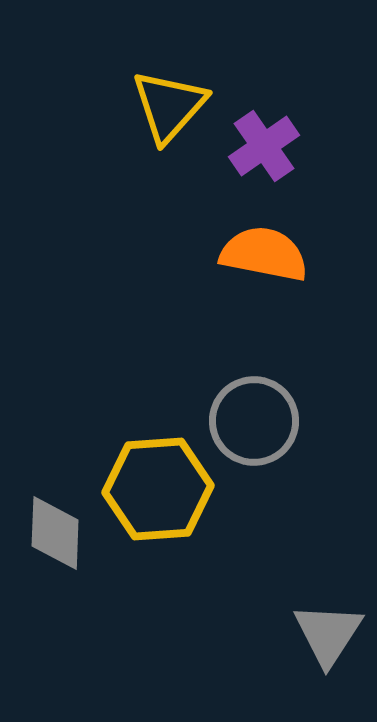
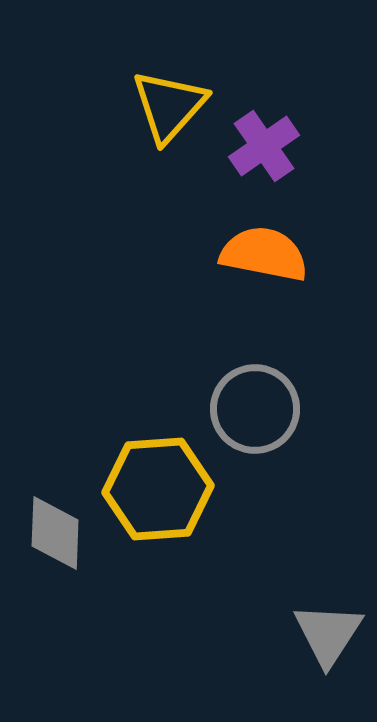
gray circle: moved 1 px right, 12 px up
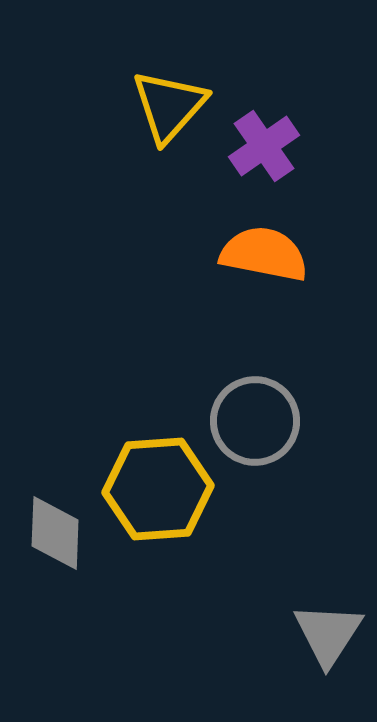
gray circle: moved 12 px down
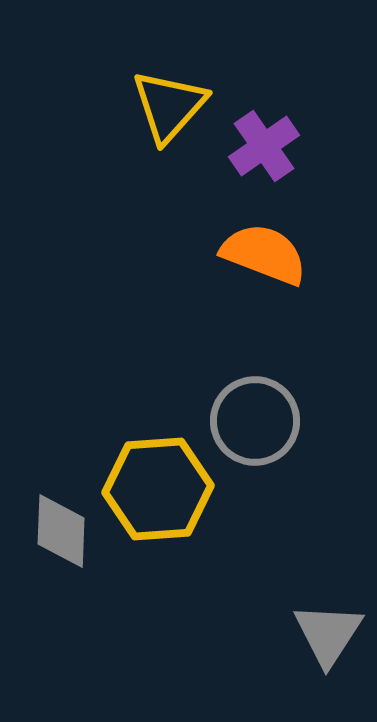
orange semicircle: rotated 10 degrees clockwise
gray diamond: moved 6 px right, 2 px up
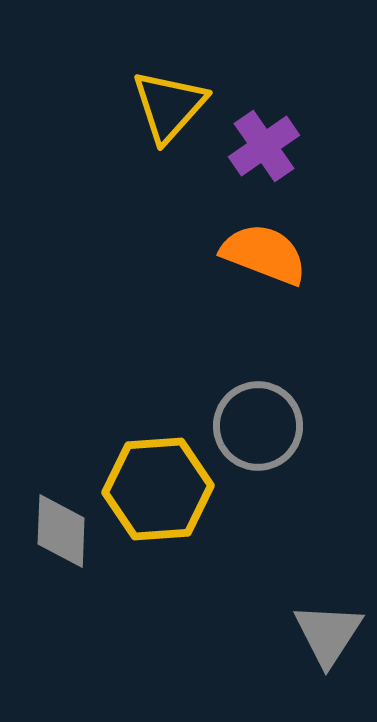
gray circle: moved 3 px right, 5 px down
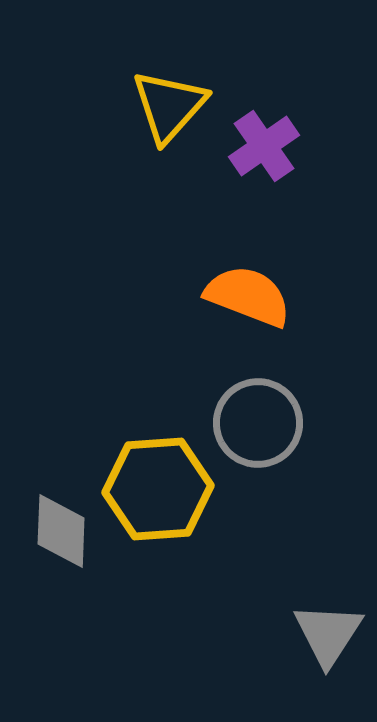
orange semicircle: moved 16 px left, 42 px down
gray circle: moved 3 px up
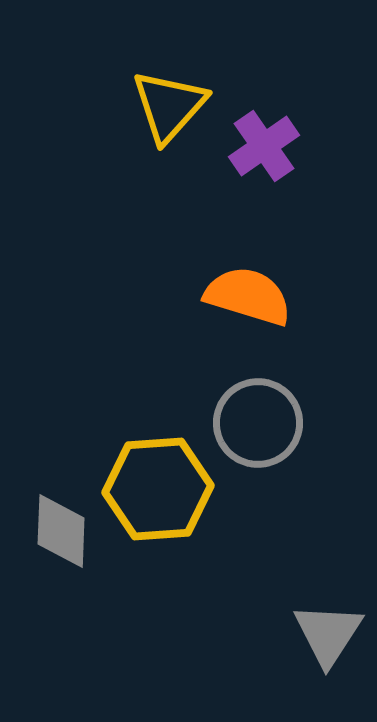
orange semicircle: rotated 4 degrees counterclockwise
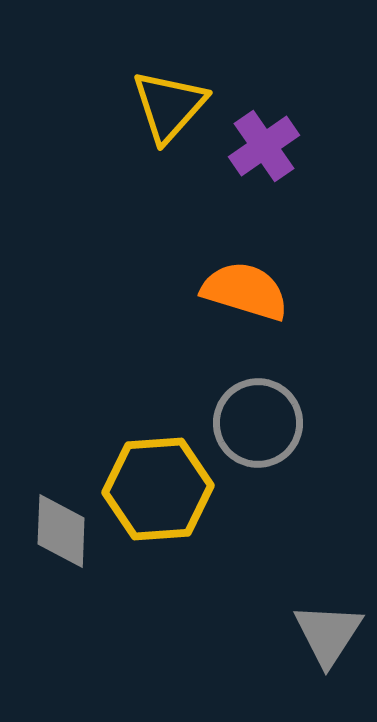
orange semicircle: moved 3 px left, 5 px up
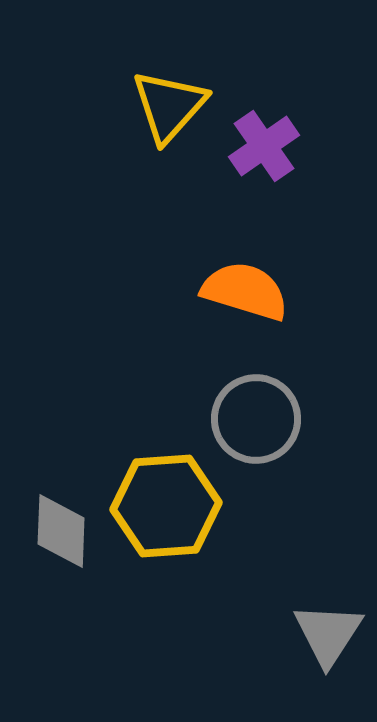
gray circle: moved 2 px left, 4 px up
yellow hexagon: moved 8 px right, 17 px down
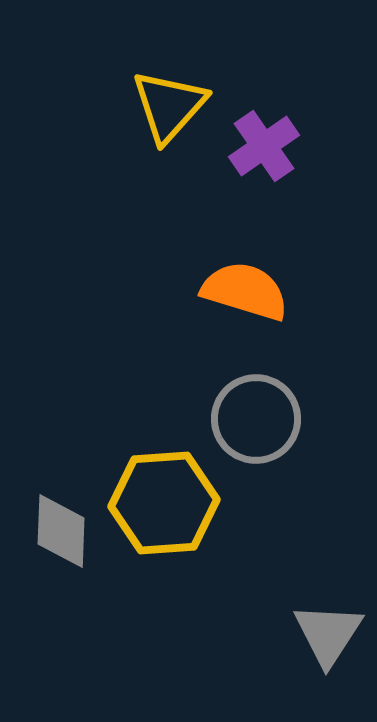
yellow hexagon: moved 2 px left, 3 px up
